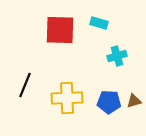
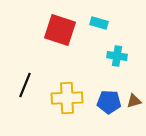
red square: rotated 16 degrees clockwise
cyan cross: rotated 24 degrees clockwise
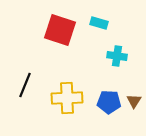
brown triangle: rotated 42 degrees counterclockwise
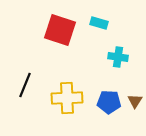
cyan cross: moved 1 px right, 1 px down
brown triangle: moved 1 px right
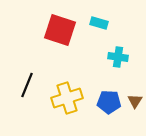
black line: moved 2 px right
yellow cross: rotated 16 degrees counterclockwise
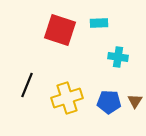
cyan rectangle: rotated 18 degrees counterclockwise
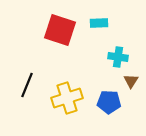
brown triangle: moved 4 px left, 20 px up
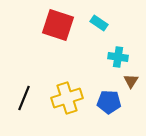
cyan rectangle: rotated 36 degrees clockwise
red square: moved 2 px left, 5 px up
black line: moved 3 px left, 13 px down
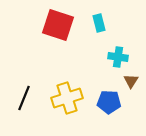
cyan rectangle: rotated 42 degrees clockwise
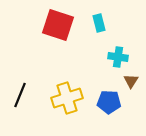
black line: moved 4 px left, 3 px up
